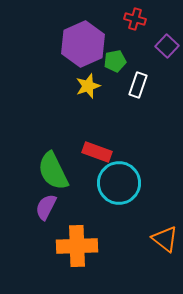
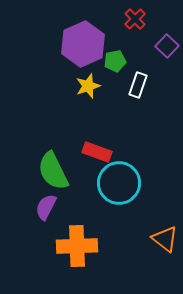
red cross: rotated 30 degrees clockwise
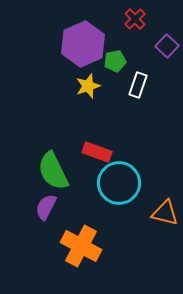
orange triangle: moved 26 px up; rotated 24 degrees counterclockwise
orange cross: moved 4 px right; rotated 30 degrees clockwise
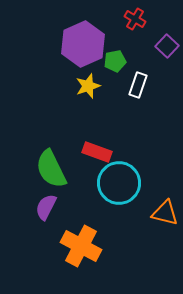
red cross: rotated 15 degrees counterclockwise
green semicircle: moved 2 px left, 2 px up
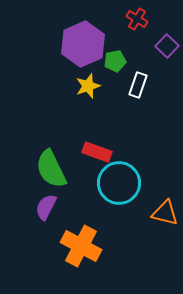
red cross: moved 2 px right
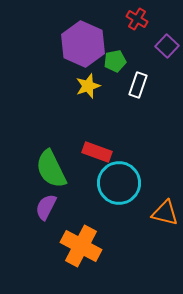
purple hexagon: rotated 12 degrees counterclockwise
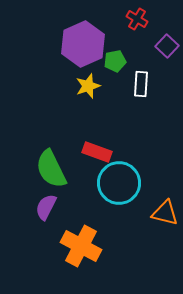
purple hexagon: rotated 12 degrees clockwise
white rectangle: moved 3 px right, 1 px up; rotated 15 degrees counterclockwise
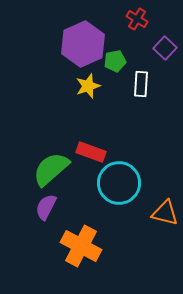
purple square: moved 2 px left, 2 px down
red rectangle: moved 6 px left
green semicircle: rotated 75 degrees clockwise
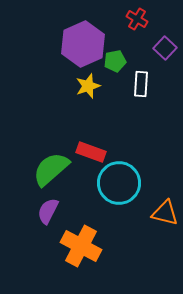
purple semicircle: moved 2 px right, 4 px down
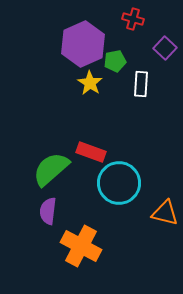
red cross: moved 4 px left; rotated 15 degrees counterclockwise
yellow star: moved 2 px right, 3 px up; rotated 20 degrees counterclockwise
purple semicircle: rotated 20 degrees counterclockwise
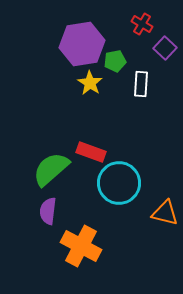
red cross: moved 9 px right, 5 px down; rotated 15 degrees clockwise
purple hexagon: moved 1 px left; rotated 15 degrees clockwise
